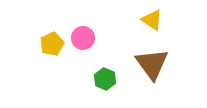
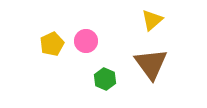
yellow triangle: rotated 45 degrees clockwise
pink circle: moved 3 px right, 3 px down
brown triangle: moved 1 px left
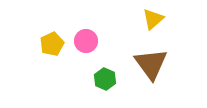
yellow triangle: moved 1 px right, 1 px up
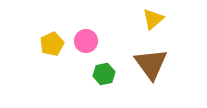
green hexagon: moved 1 px left, 5 px up; rotated 25 degrees clockwise
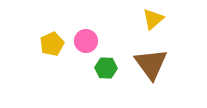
green hexagon: moved 2 px right, 6 px up; rotated 15 degrees clockwise
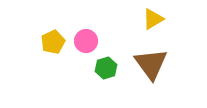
yellow triangle: rotated 10 degrees clockwise
yellow pentagon: moved 1 px right, 2 px up
green hexagon: rotated 20 degrees counterclockwise
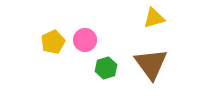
yellow triangle: moved 1 px right, 1 px up; rotated 15 degrees clockwise
pink circle: moved 1 px left, 1 px up
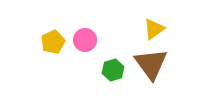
yellow triangle: moved 11 px down; rotated 20 degrees counterclockwise
green hexagon: moved 7 px right, 2 px down
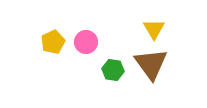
yellow triangle: rotated 25 degrees counterclockwise
pink circle: moved 1 px right, 2 px down
green hexagon: rotated 25 degrees clockwise
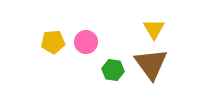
yellow pentagon: rotated 20 degrees clockwise
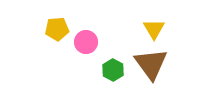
yellow pentagon: moved 4 px right, 13 px up
green hexagon: rotated 20 degrees clockwise
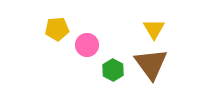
pink circle: moved 1 px right, 3 px down
